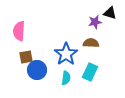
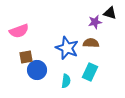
pink semicircle: rotated 114 degrees counterclockwise
blue star: moved 1 px right, 6 px up; rotated 15 degrees counterclockwise
cyan semicircle: moved 3 px down
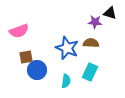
purple star: rotated 16 degrees clockwise
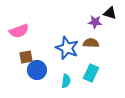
cyan rectangle: moved 1 px right, 1 px down
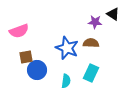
black triangle: moved 3 px right, 1 px down; rotated 16 degrees clockwise
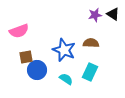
purple star: moved 7 px up; rotated 16 degrees counterclockwise
blue star: moved 3 px left, 2 px down
cyan rectangle: moved 1 px left, 1 px up
cyan semicircle: moved 2 px up; rotated 64 degrees counterclockwise
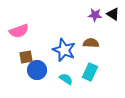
purple star: rotated 16 degrees clockwise
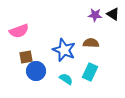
blue circle: moved 1 px left, 1 px down
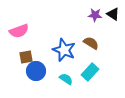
brown semicircle: rotated 28 degrees clockwise
cyan rectangle: rotated 18 degrees clockwise
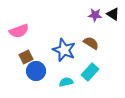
brown square: rotated 16 degrees counterclockwise
cyan semicircle: moved 3 px down; rotated 48 degrees counterclockwise
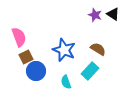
purple star: rotated 16 degrees clockwise
pink semicircle: moved 6 px down; rotated 90 degrees counterclockwise
brown semicircle: moved 7 px right, 6 px down
cyan rectangle: moved 1 px up
cyan semicircle: rotated 96 degrees counterclockwise
